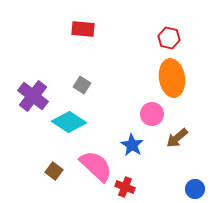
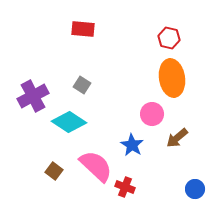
purple cross: rotated 24 degrees clockwise
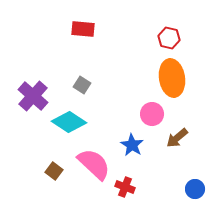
purple cross: rotated 20 degrees counterclockwise
pink semicircle: moved 2 px left, 2 px up
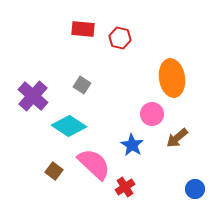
red hexagon: moved 49 px left
cyan diamond: moved 4 px down
red cross: rotated 36 degrees clockwise
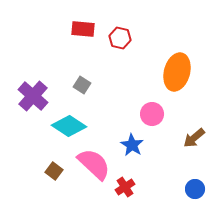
orange ellipse: moved 5 px right, 6 px up; rotated 24 degrees clockwise
brown arrow: moved 17 px right
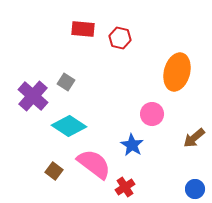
gray square: moved 16 px left, 3 px up
pink semicircle: rotated 6 degrees counterclockwise
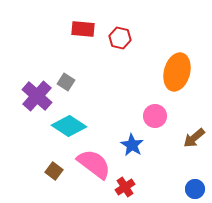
purple cross: moved 4 px right
pink circle: moved 3 px right, 2 px down
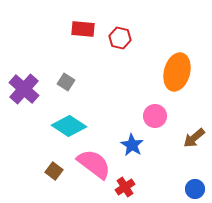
purple cross: moved 13 px left, 7 px up
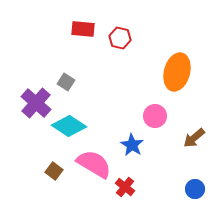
purple cross: moved 12 px right, 14 px down
pink semicircle: rotated 6 degrees counterclockwise
red cross: rotated 18 degrees counterclockwise
